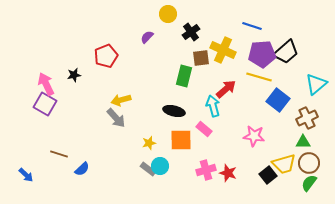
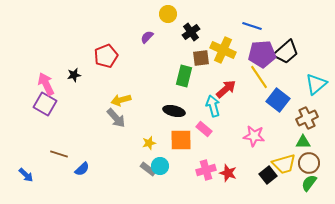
yellow line: rotated 40 degrees clockwise
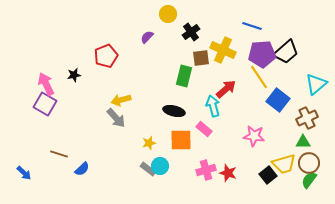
blue arrow: moved 2 px left, 2 px up
green semicircle: moved 3 px up
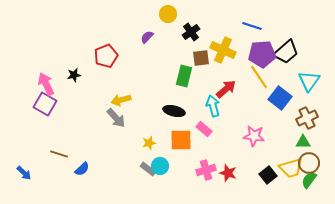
cyan triangle: moved 7 px left, 3 px up; rotated 15 degrees counterclockwise
blue square: moved 2 px right, 2 px up
yellow trapezoid: moved 7 px right, 4 px down
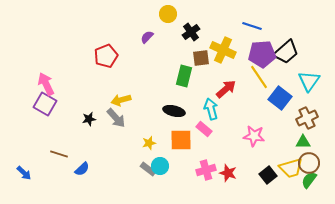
black star: moved 15 px right, 44 px down
cyan arrow: moved 2 px left, 3 px down
